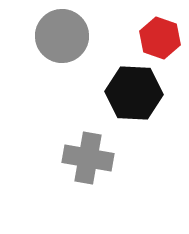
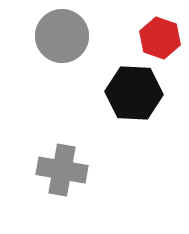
gray cross: moved 26 px left, 12 px down
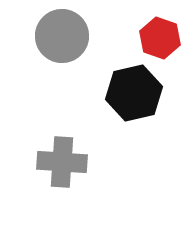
black hexagon: rotated 16 degrees counterclockwise
gray cross: moved 8 px up; rotated 6 degrees counterclockwise
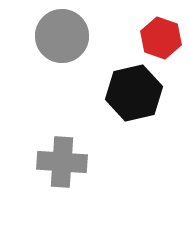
red hexagon: moved 1 px right
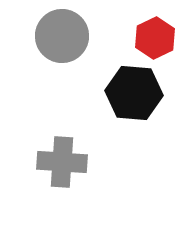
red hexagon: moved 6 px left; rotated 15 degrees clockwise
black hexagon: rotated 18 degrees clockwise
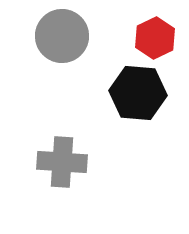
black hexagon: moved 4 px right
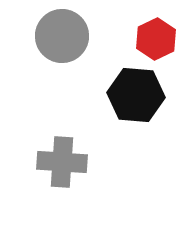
red hexagon: moved 1 px right, 1 px down
black hexagon: moved 2 px left, 2 px down
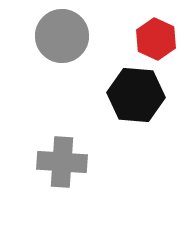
red hexagon: rotated 9 degrees counterclockwise
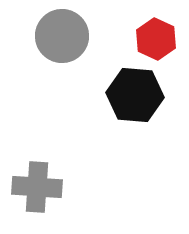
black hexagon: moved 1 px left
gray cross: moved 25 px left, 25 px down
